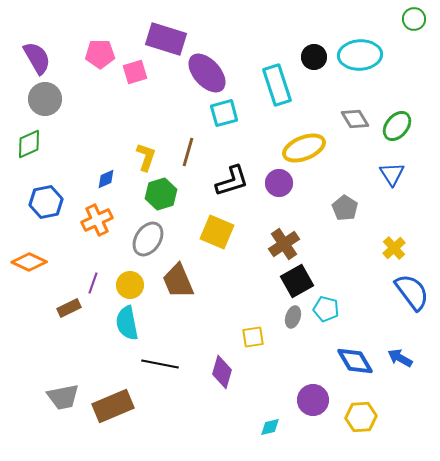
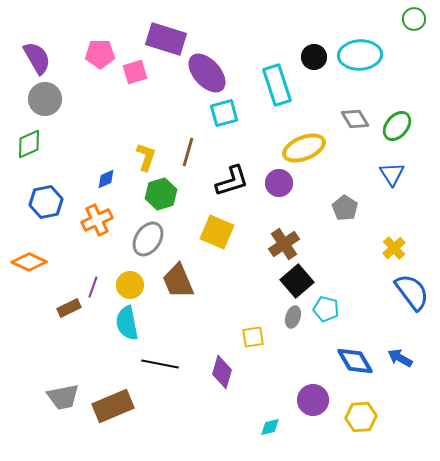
black square at (297, 281): rotated 12 degrees counterclockwise
purple line at (93, 283): moved 4 px down
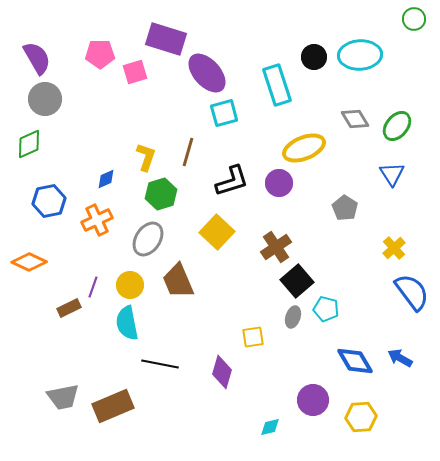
blue hexagon at (46, 202): moved 3 px right, 1 px up
yellow square at (217, 232): rotated 20 degrees clockwise
brown cross at (284, 244): moved 8 px left, 3 px down
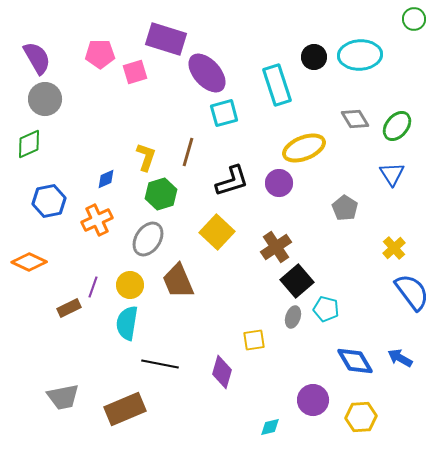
cyan semicircle at (127, 323): rotated 20 degrees clockwise
yellow square at (253, 337): moved 1 px right, 3 px down
brown rectangle at (113, 406): moved 12 px right, 3 px down
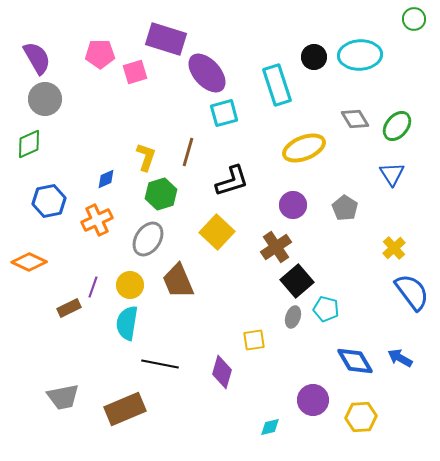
purple circle at (279, 183): moved 14 px right, 22 px down
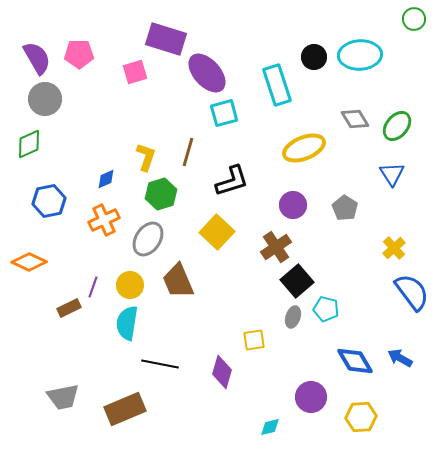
pink pentagon at (100, 54): moved 21 px left
orange cross at (97, 220): moved 7 px right
purple circle at (313, 400): moved 2 px left, 3 px up
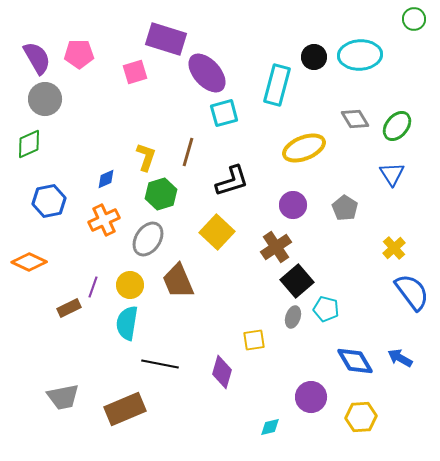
cyan rectangle at (277, 85): rotated 33 degrees clockwise
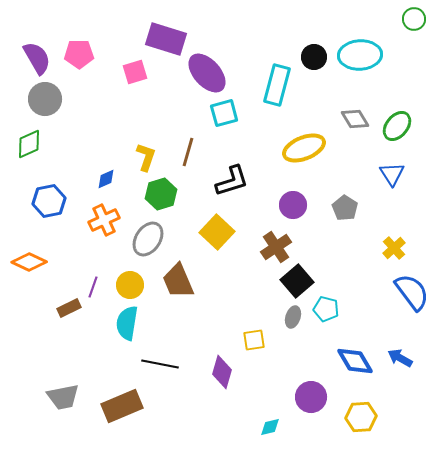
brown rectangle at (125, 409): moved 3 px left, 3 px up
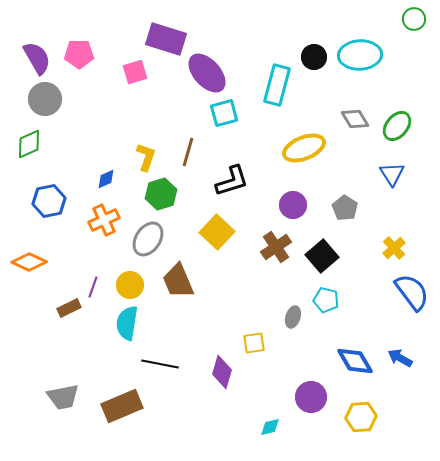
black square at (297, 281): moved 25 px right, 25 px up
cyan pentagon at (326, 309): moved 9 px up
yellow square at (254, 340): moved 3 px down
